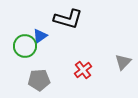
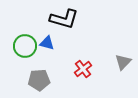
black L-shape: moved 4 px left
blue triangle: moved 7 px right, 7 px down; rotated 49 degrees clockwise
red cross: moved 1 px up
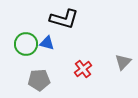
green circle: moved 1 px right, 2 px up
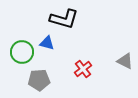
green circle: moved 4 px left, 8 px down
gray triangle: moved 2 px right, 1 px up; rotated 48 degrees counterclockwise
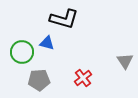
gray triangle: rotated 30 degrees clockwise
red cross: moved 9 px down
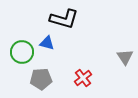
gray triangle: moved 4 px up
gray pentagon: moved 2 px right, 1 px up
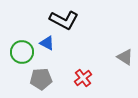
black L-shape: moved 1 px down; rotated 12 degrees clockwise
blue triangle: rotated 14 degrees clockwise
gray triangle: rotated 24 degrees counterclockwise
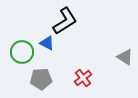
black L-shape: moved 1 px right, 1 px down; rotated 60 degrees counterclockwise
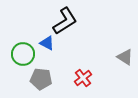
green circle: moved 1 px right, 2 px down
gray pentagon: rotated 10 degrees clockwise
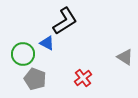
gray pentagon: moved 6 px left; rotated 15 degrees clockwise
